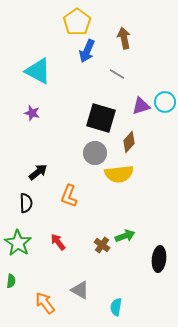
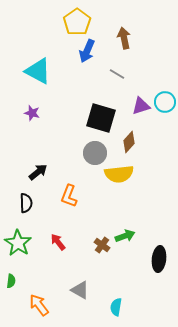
orange arrow: moved 6 px left, 2 px down
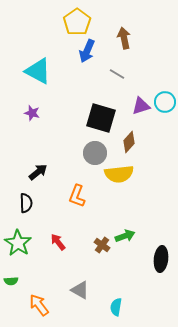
orange L-shape: moved 8 px right
black ellipse: moved 2 px right
green semicircle: rotated 80 degrees clockwise
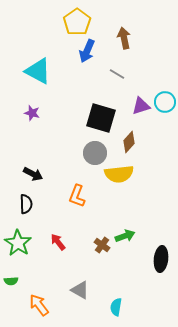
black arrow: moved 5 px left, 2 px down; rotated 66 degrees clockwise
black semicircle: moved 1 px down
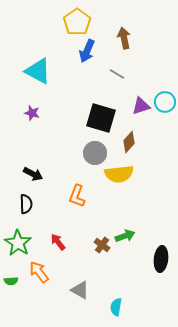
orange arrow: moved 33 px up
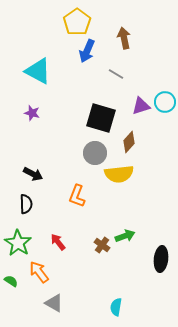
gray line: moved 1 px left
green semicircle: rotated 144 degrees counterclockwise
gray triangle: moved 26 px left, 13 px down
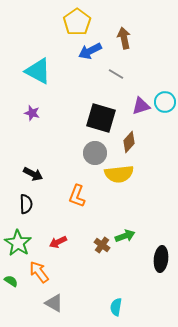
blue arrow: moved 3 px right; rotated 40 degrees clockwise
red arrow: rotated 78 degrees counterclockwise
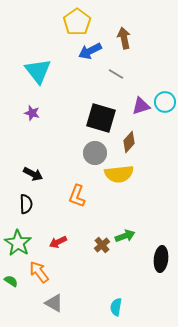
cyan triangle: rotated 24 degrees clockwise
brown cross: rotated 14 degrees clockwise
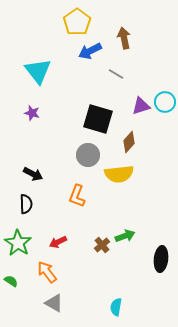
black square: moved 3 px left, 1 px down
gray circle: moved 7 px left, 2 px down
orange arrow: moved 8 px right
